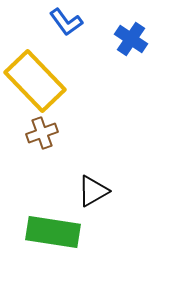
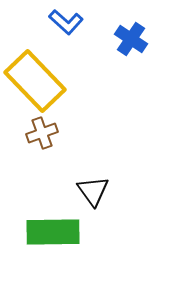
blue L-shape: rotated 12 degrees counterclockwise
black triangle: rotated 36 degrees counterclockwise
green rectangle: rotated 10 degrees counterclockwise
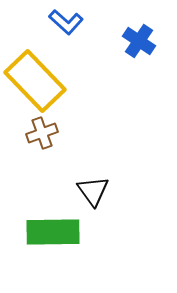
blue cross: moved 8 px right, 2 px down
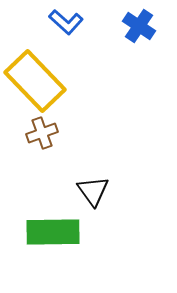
blue cross: moved 15 px up
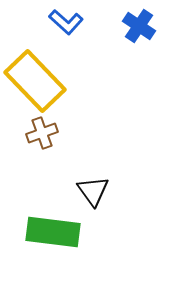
green rectangle: rotated 8 degrees clockwise
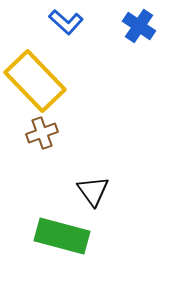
green rectangle: moved 9 px right, 4 px down; rotated 8 degrees clockwise
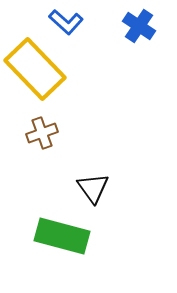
yellow rectangle: moved 12 px up
black triangle: moved 3 px up
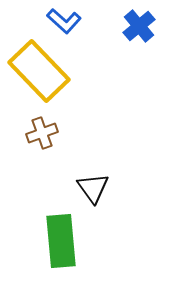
blue L-shape: moved 2 px left, 1 px up
blue cross: rotated 16 degrees clockwise
yellow rectangle: moved 4 px right, 2 px down
green rectangle: moved 1 px left, 5 px down; rotated 70 degrees clockwise
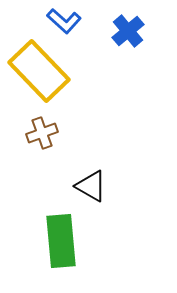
blue cross: moved 11 px left, 5 px down
black triangle: moved 2 px left, 2 px up; rotated 24 degrees counterclockwise
